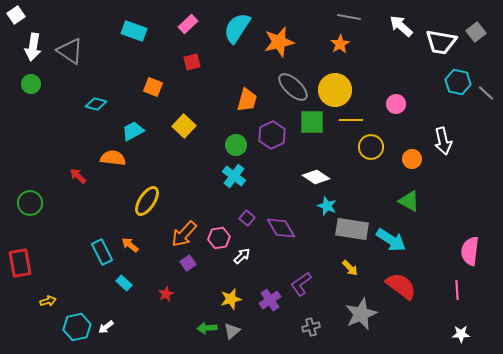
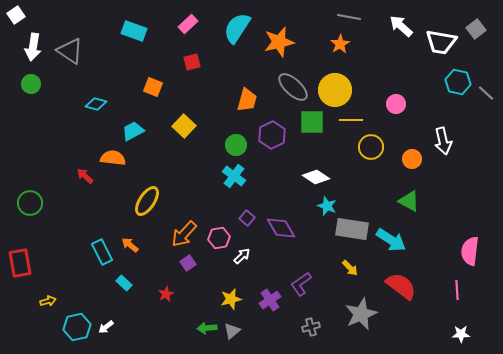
gray square at (476, 32): moved 3 px up
red arrow at (78, 176): moved 7 px right
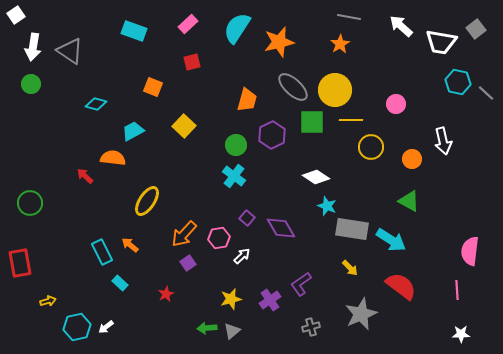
cyan rectangle at (124, 283): moved 4 px left
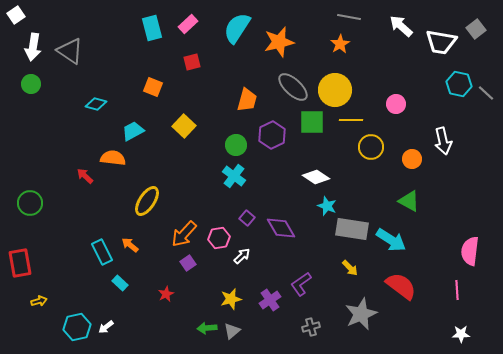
cyan rectangle at (134, 31): moved 18 px right, 3 px up; rotated 55 degrees clockwise
cyan hexagon at (458, 82): moved 1 px right, 2 px down
yellow arrow at (48, 301): moved 9 px left
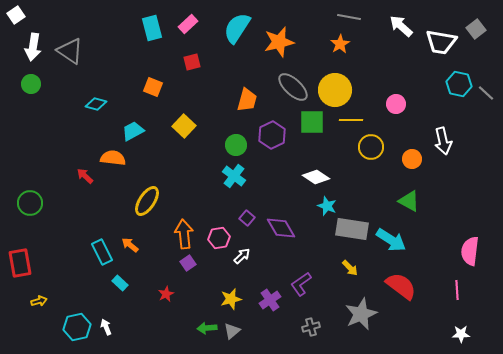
orange arrow at (184, 234): rotated 132 degrees clockwise
white arrow at (106, 327): rotated 105 degrees clockwise
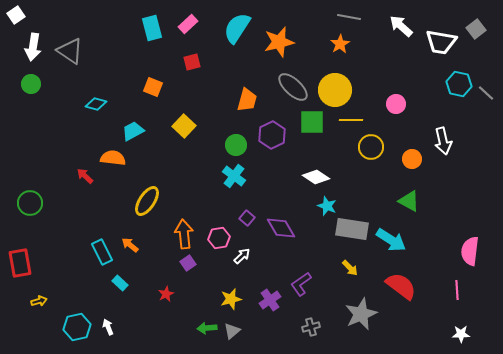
white arrow at (106, 327): moved 2 px right
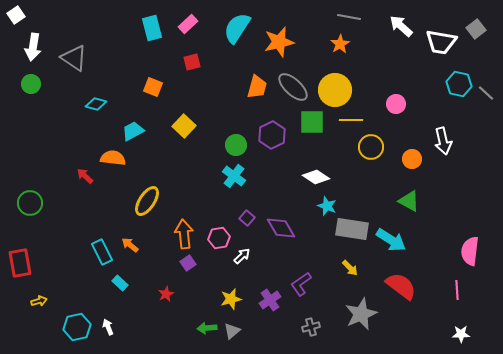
gray triangle at (70, 51): moved 4 px right, 7 px down
orange trapezoid at (247, 100): moved 10 px right, 13 px up
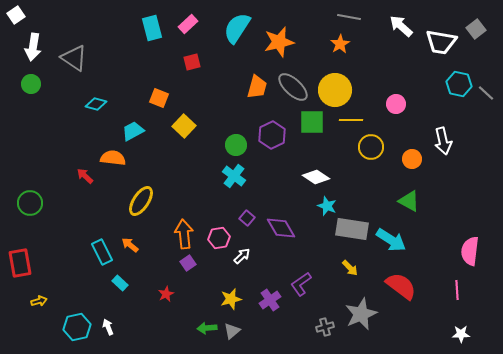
orange square at (153, 87): moved 6 px right, 11 px down
yellow ellipse at (147, 201): moved 6 px left
gray cross at (311, 327): moved 14 px right
